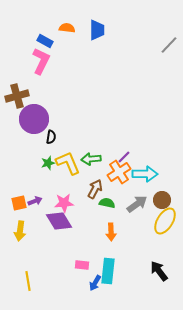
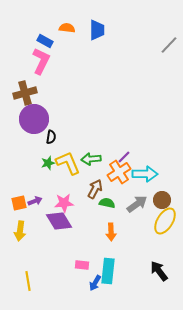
brown cross: moved 8 px right, 3 px up
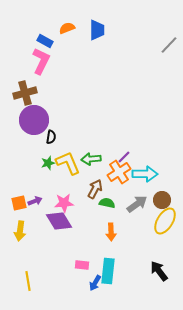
orange semicircle: rotated 28 degrees counterclockwise
purple circle: moved 1 px down
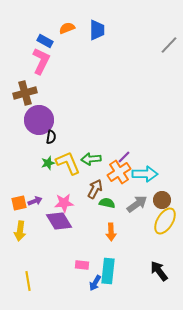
purple circle: moved 5 px right
